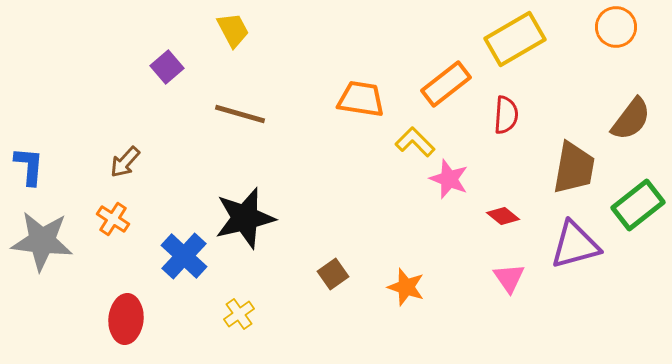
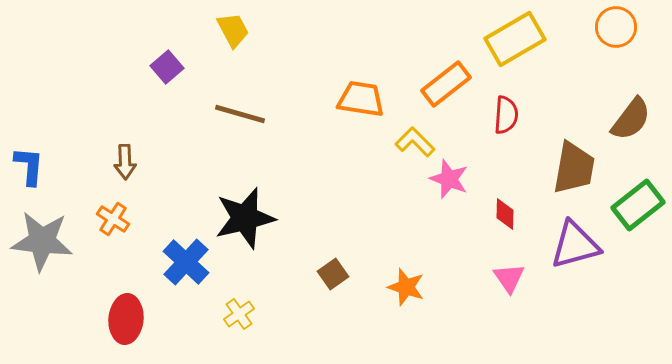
brown arrow: rotated 44 degrees counterclockwise
red diamond: moved 2 px right, 2 px up; rotated 52 degrees clockwise
blue cross: moved 2 px right, 6 px down
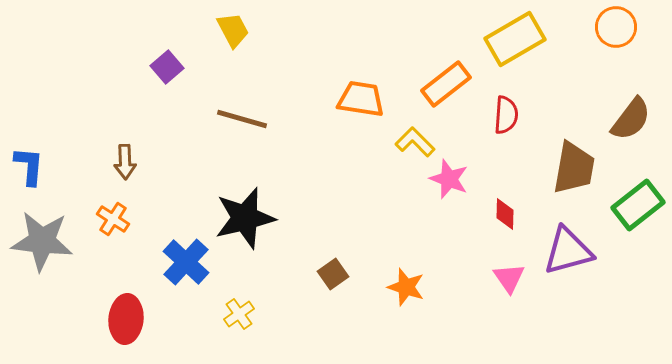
brown line: moved 2 px right, 5 px down
purple triangle: moved 7 px left, 6 px down
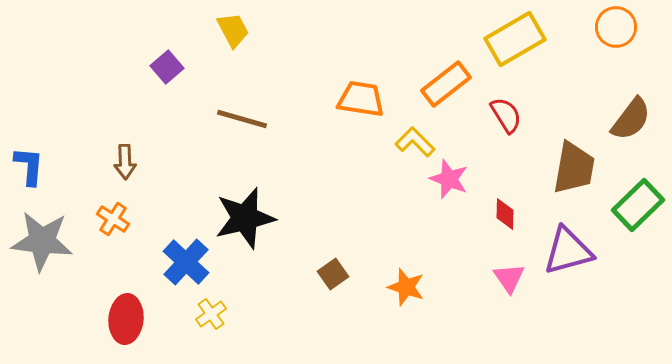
red semicircle: rotated 36 degrees counterclockwise
green rectangle: rotated 6 degrees counterclockwise
yellow cross: moved 28 px left
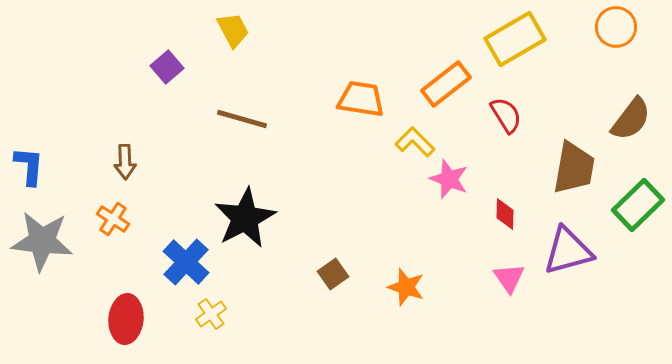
black star: rotated 14 degrees counterclockwise
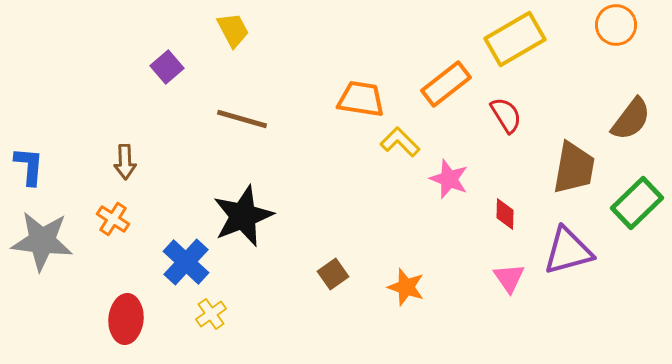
orange circle: moved 2 px up
yellow L-shape: moved 15 px left
green rectangle: moved 1 px left, 2 px up
black star: moved 2 px left, 2 px up; rotated 6 degrees clockwise
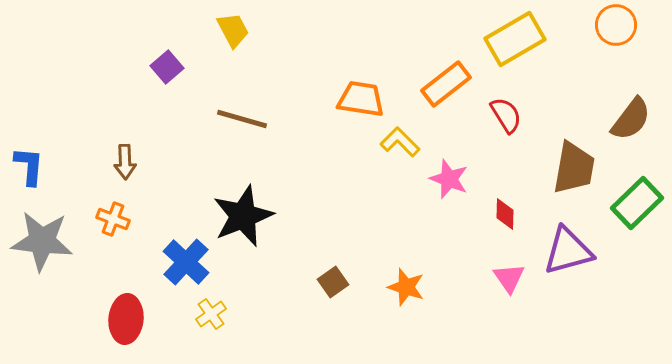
orange cross: rotated 12 degrees counterclockwise
brown square: moved 8 px down
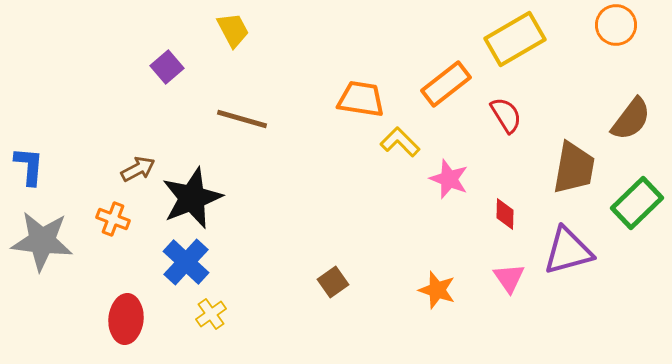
brown arrow: moved 13 px right, 7 px down; rotated 116 degrees counterclockwise
black star: moved 51 px left, 18 px up
orange star: moved 31 px right, 3 px down
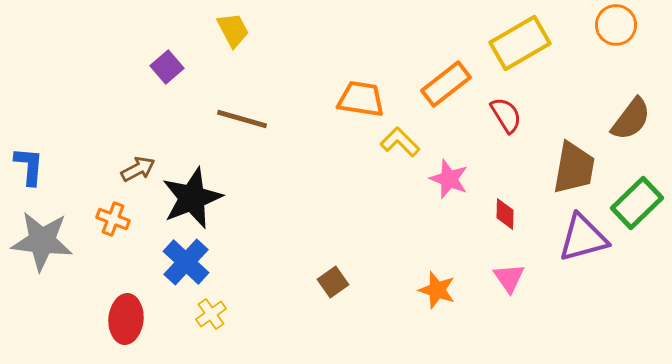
yellow rectangle: moved 5 px right, 4 px down
purple triangle: moved 15 px right, 13 px up
